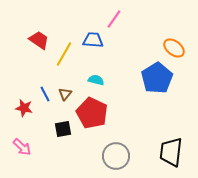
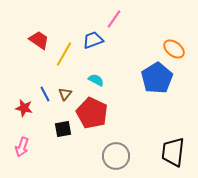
blue trapezoid: rotated 25 degrees counterclockwise
orange ellipse: moved 1 px down
cyan semicircle: rotated 14 degrees clockwise
pink arrow: rotated 66 degrees clockwise
black trapezoid: moved 2 px right
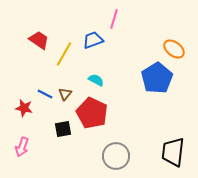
pink line: rotated 18 degrees counterclockwise
blue line: rotated 35 degrees counterclockwise
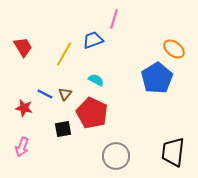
red trapezoid: moved 16 px left, 7 px down; rotated 25 degrees clockwise
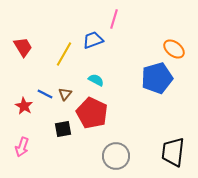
blue pentagon: rotated 16 degrees clockwise
red star: moved 2 px up; rotated 18 degrees clockwise
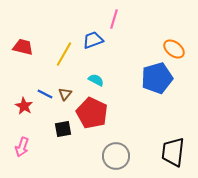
red trapezoid: rotated 45 degrees counterclockwise
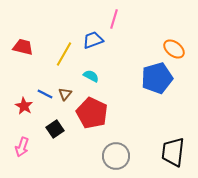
cyan semicircle: moved 5 px left, 4 px up
black square: moved 8 px left; rotated 24 degrees counterclockwise
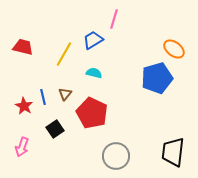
blue trapezoid: rotated 10 degrees counterclockwise
cyan semicircle: moved 3 px right, 3 px up; rotated 14 degrees counterclockwise
blue line: moved 2 px left, 3 px down; rotated 49 degrees clockwise
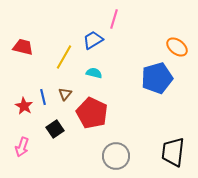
orange ellipse: moved 3 px right, 2 px up
yellow line: moved 3 px down
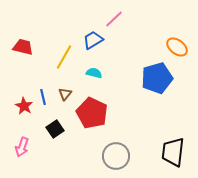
pink line: rotated 30 degrees clockwise
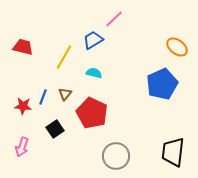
blue pentagon: moved 5 px right, 6 px down; rotated 8 degrees counterclockwise
blue line: rotated 35 degrees clockwise
red star: moved 1 px left; rotated 24 degrees counterclockwise
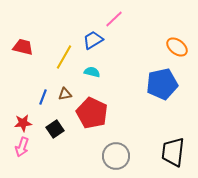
cyan semicircle: moved 2 px left, 1 px up
blue pentagon: rotated 12 degrees clockwise
brown triangle: rotated 40 degrees clockwise
red star: moved 17 px down; rotated 12 degrees counterclockwise
